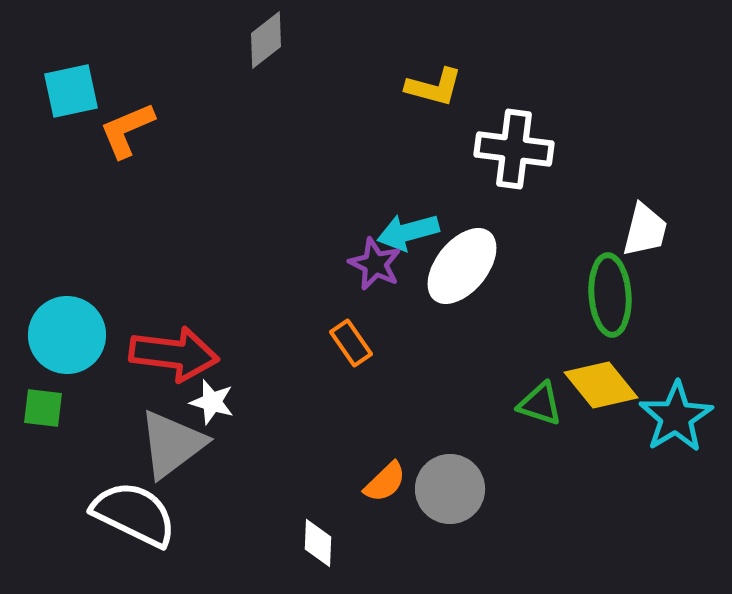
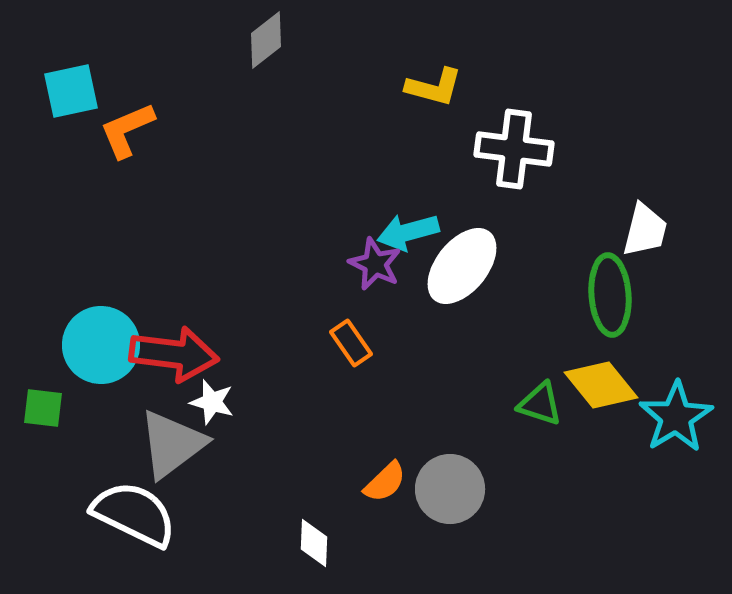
cyan circle: moved 34 px right, 10 px down
white diamond: moved 4 px left
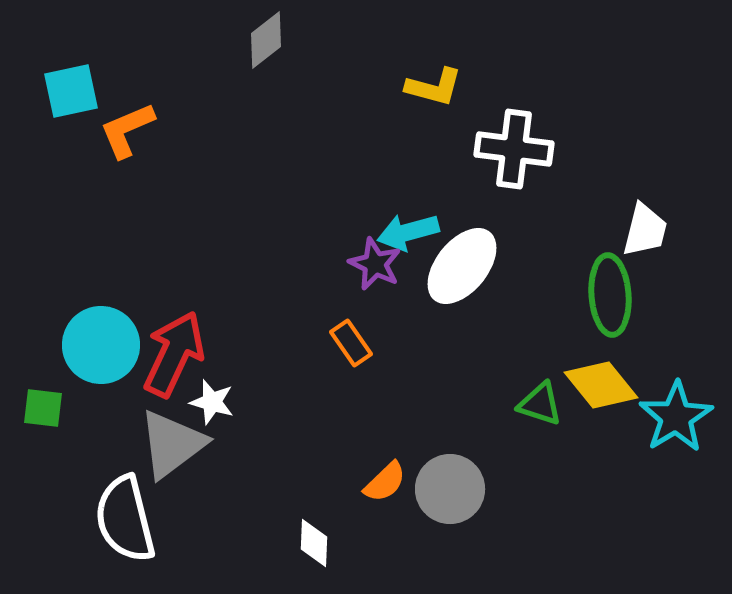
red arrow: rotated 72 degrees counterclockwise
white semicircle: moved 9 px left, 5 px down; rotated 130 degrees counterclockwise
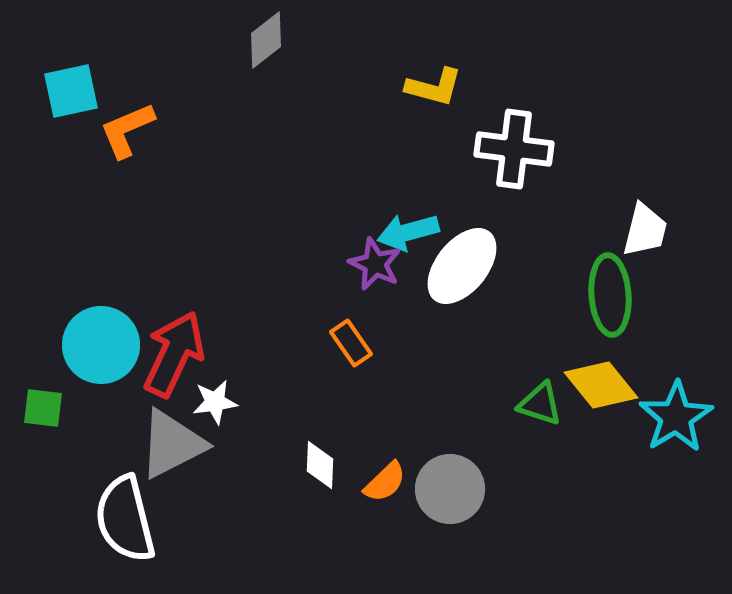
white star: moved 3 px right; rotated 24 degrees counterclockwise
gray triangle: rotated 10 degrees clockwise
white diamond: moved 6 px right, 78 px up
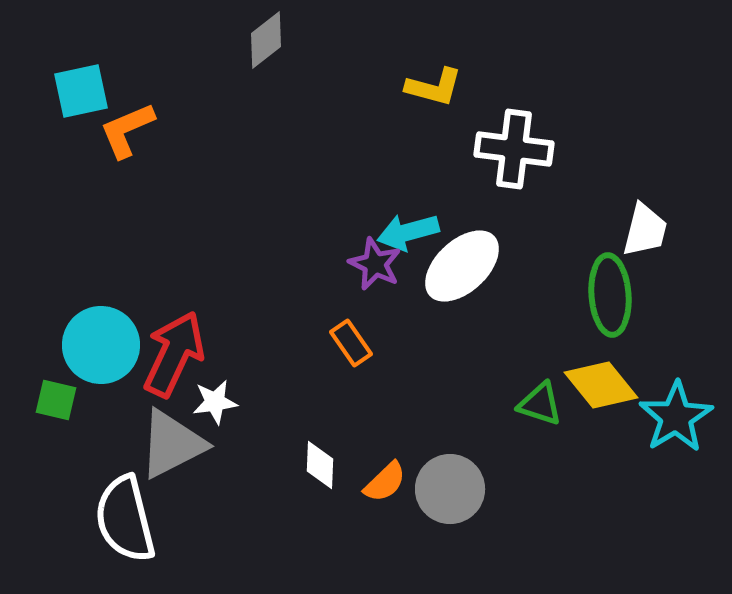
cyan square: moved 10 px right
white ellipse: rotated 8 degrees clockwise
green square: moved 13 px right, 8 px up; rotated 6 degrees clockwise
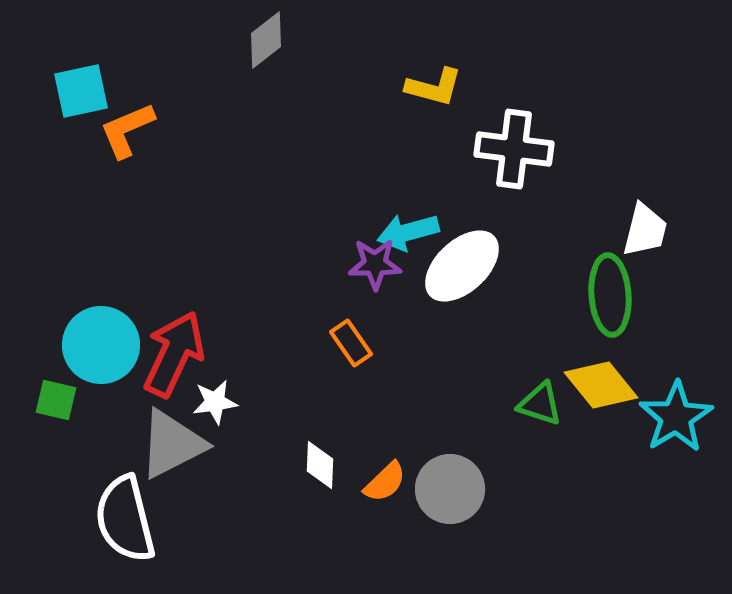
purple star: rotated 26 degrees counterclockwise
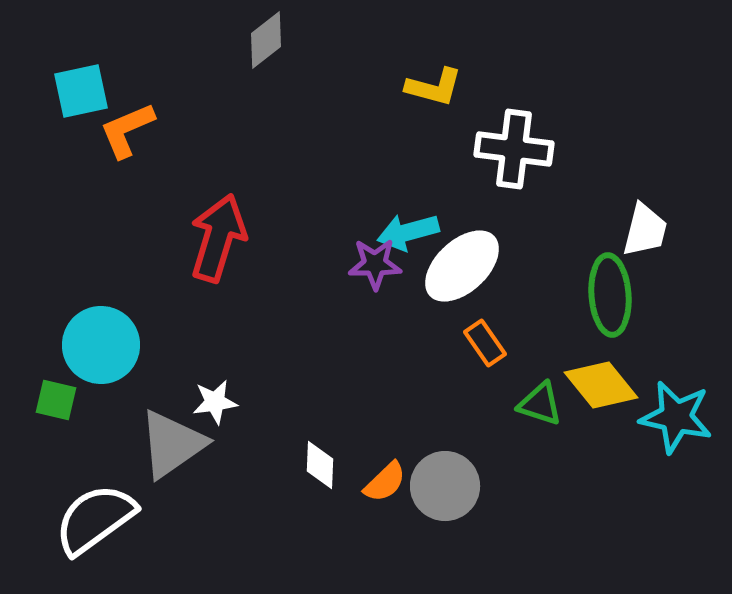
orange rectangle: moved 134 px right
red arrow: moved 44 px right, 116 px up; rotated 8 degrees counterclockwise
cyan star: rotated 28 degrees counterclockwise
gray triangle: rotated 8 degrees counterclockwise
gray circle: moved 5 px left, 3 px up
white semicircle: moved 30 px left; rotated 68 degrees clockwise
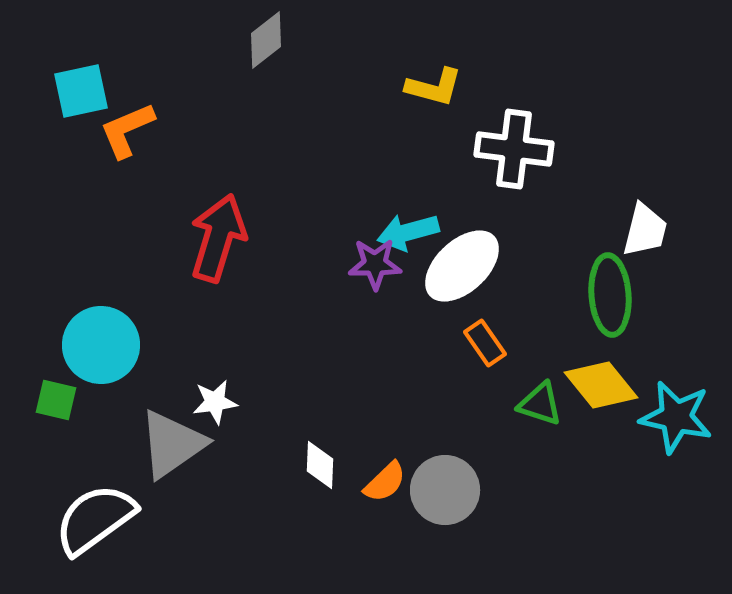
gray circle: moved 4 px down
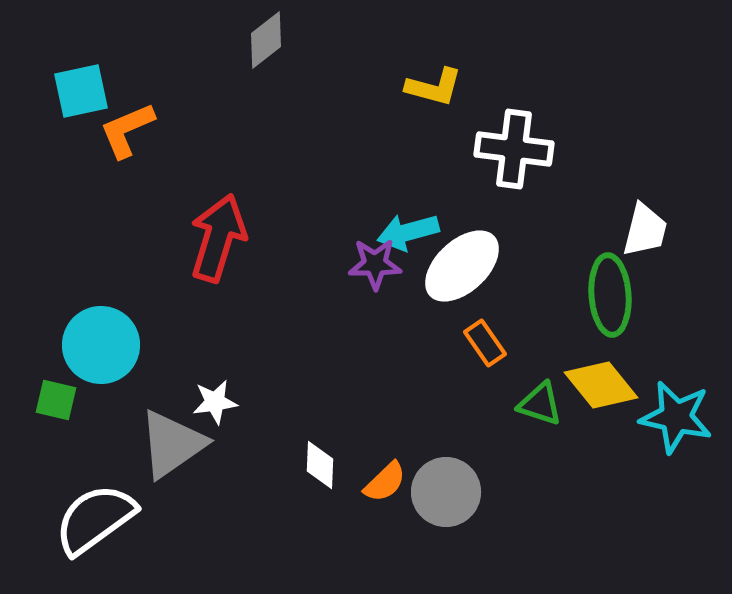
gray circle: moved 1 px right, 2 px down
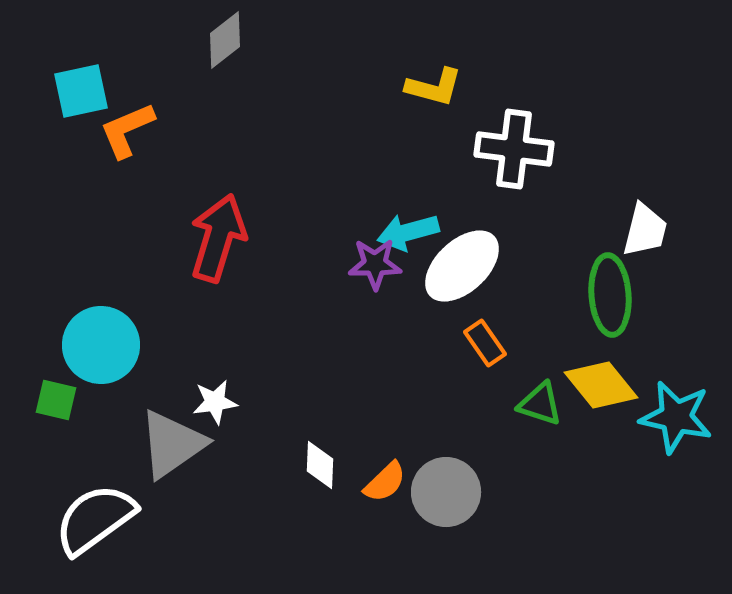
gray diamond: moved 41 px left
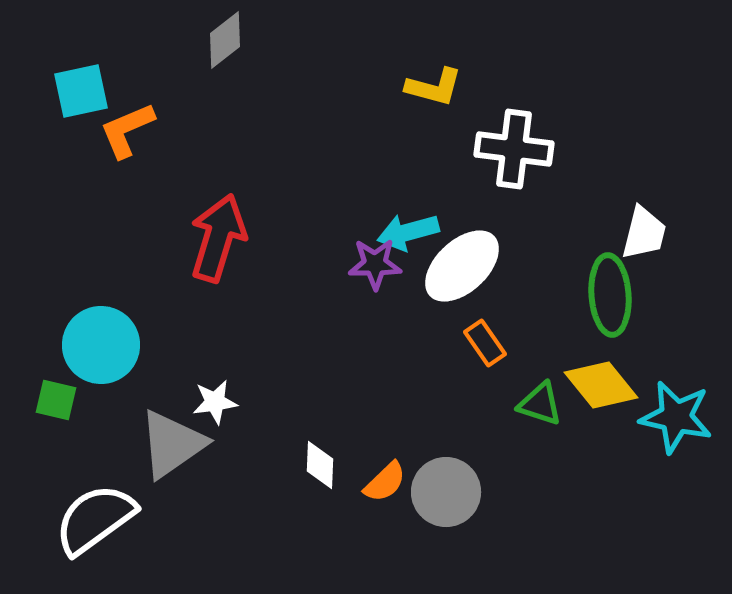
white trapezoid: moved 1 px left, 3 px down
